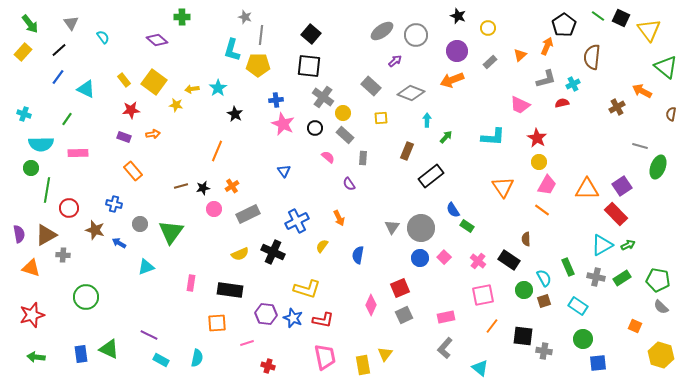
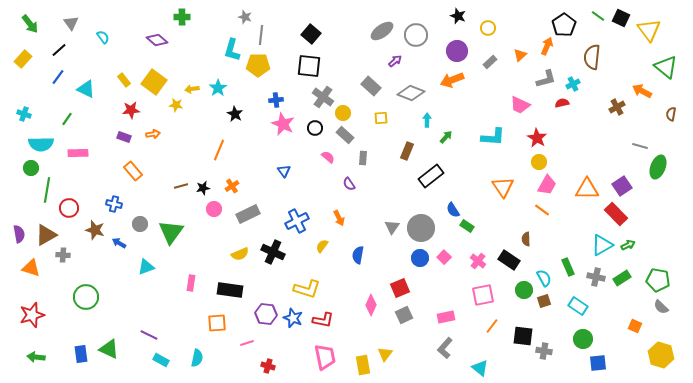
yellow rectangle at (23, 52): moved 7 px down
orange line at (217, 151): moved 2 px right, 1 px up
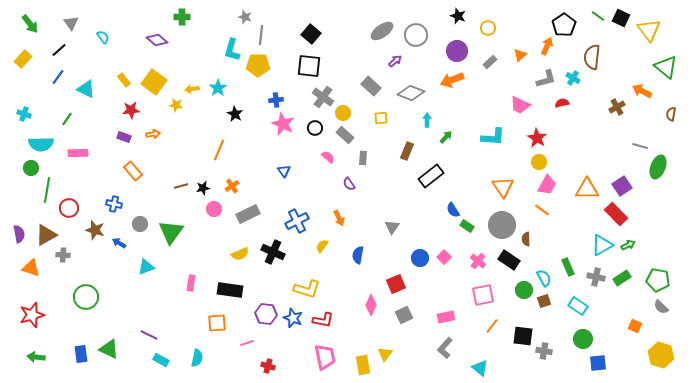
cyan cross at (573, 84): moved 6 px up; rotated 32 degrees counterclockwise
gray circle at (421, 228): moved 81 px right, 3 px up
red square at (400, 288): moved 4 px left, 4 px up
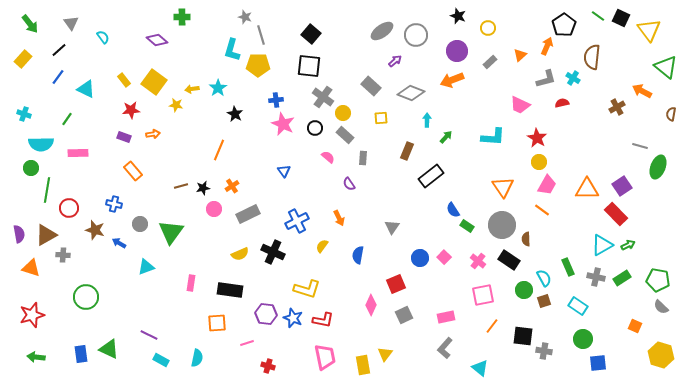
gray line at (261, 35): rotated 24 degrees counterclockwise
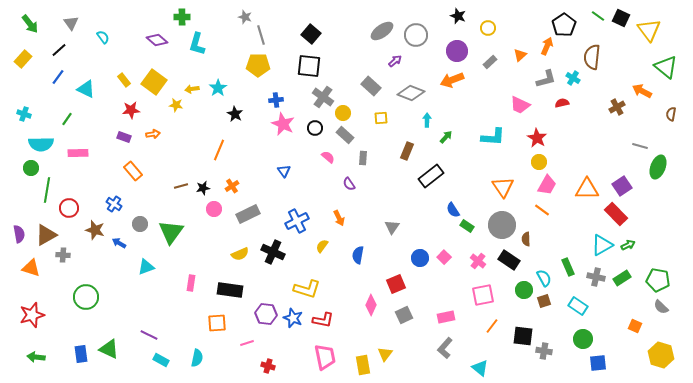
cyan L-shape at (232, 50): moved 35 px left, 6 px up
blue cross at (114, 204): rotated 21 degrees clockwise
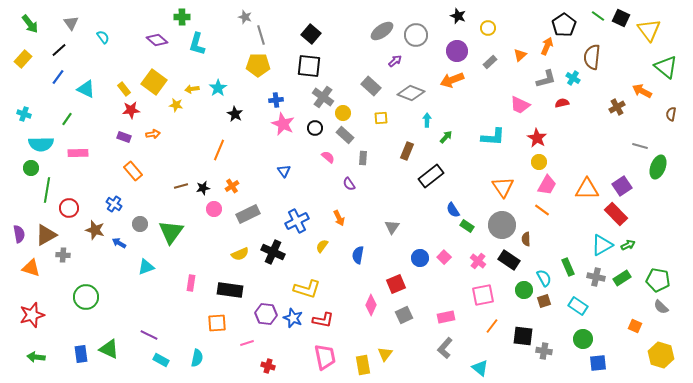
yellow rectangle at (124, 80): moved 9 px down
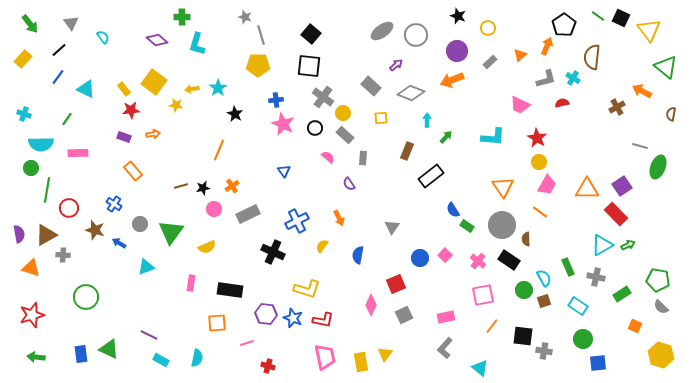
purple arrow at (395, 61): moved 1 px right, 4 px down
orange line at (542, 210): moved 2 px left, 2 px down
yellow semicircle at (240, 254): moved 33 px left, 7 px up
pink square at (444, 257): moved 1 px right, 2 px up
green rectangle at (622, 278): moved 16 px down
yellow rectangle at (363, 365): moved 2 px left, 3 px up
